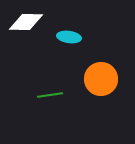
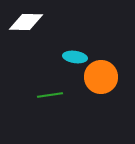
cyan ellipse: moved 6 px right, 20 px down
orange circle: moved 2 px up
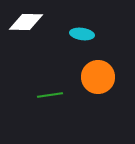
cyan ellipse: moved 7 px right, 23 px up
orange circle: moved 3 px left
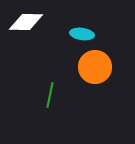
orange circle: moved 3 px left, 10 px up
green line: rotated 70 degrees counterclockwise
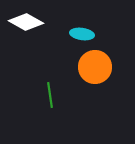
white diamond: rotated 28 degrees clockwise
green line: rotated 20 degrees counterclockwise
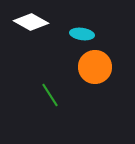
white diamond: moved 5 px right
green line: rotated 25 degrees counterclockwise
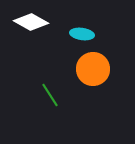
orange circle: moved 2 px left, 2 px down
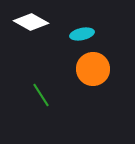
cyan ellipse: rotated 20 degrees counterclockwise
green line: moved 9 px left
